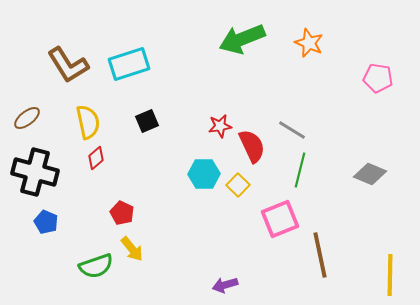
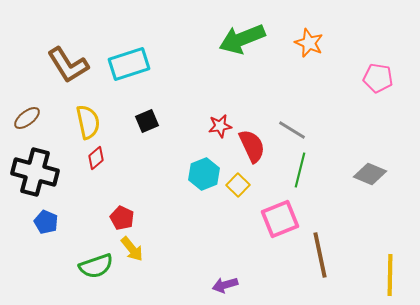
cyan hexagon: rotated 20 degrees counterclockwise
red pentagon: moved 5 px down
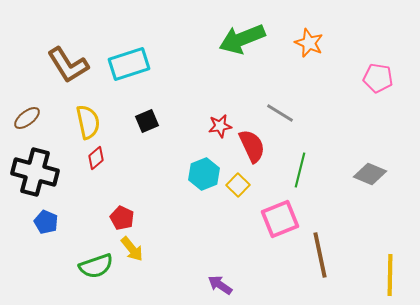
gray line: moved 12 px left, 17 px up
purple arrow: moved 5 px left; rotated 50 degrees clockwise
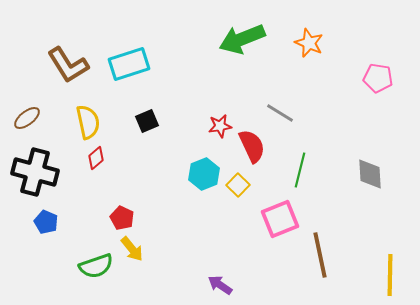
gray diamond: rotated 64 degrees clockwise
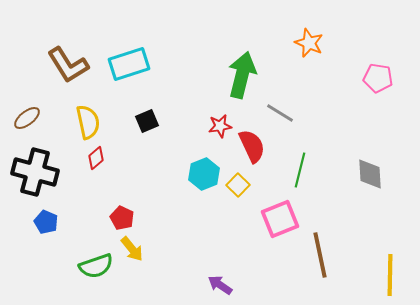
green arrow: moved 36 px down; rotated 126 degrees clockwise
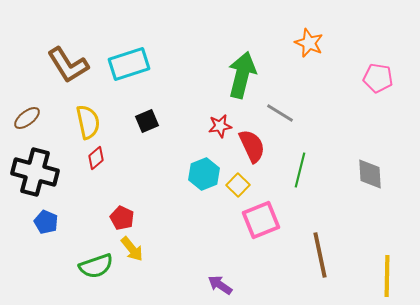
pink square: moved 19 px left, 1 px down
yellow line: moved 3 px left, 1 px down
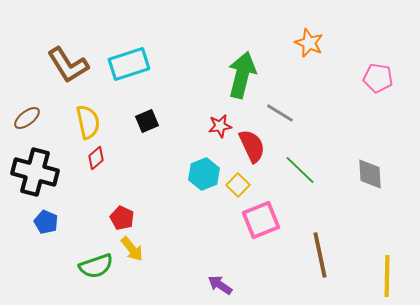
green line: rotated 60 degrees counterclockwise
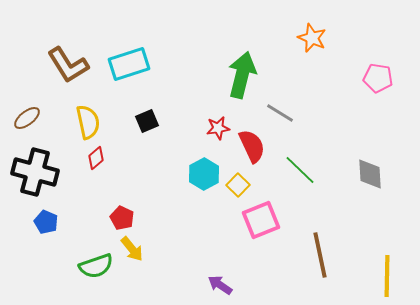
orange star: moved 3 px right, 5 px up
red star: moved 2 px left, 2 px down
cyan hexagon: rotated 8 degrees counterclockwise
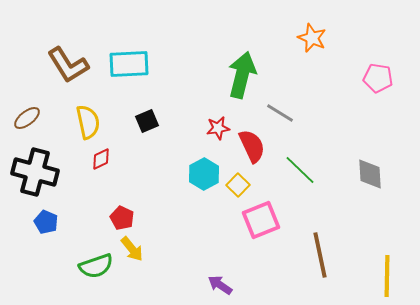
cyan rectangle: rotated 15 degrees clockwise
red diamond: moved 5 px right, 1 px down; rotated 15 degrees clockwise
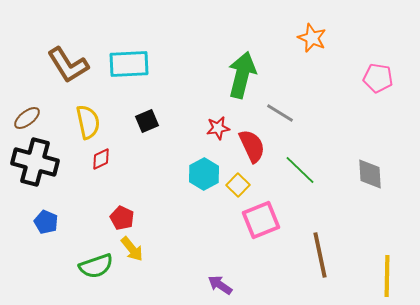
black cross: moved 10 px up
